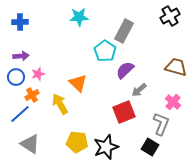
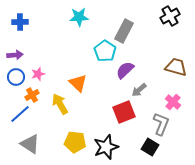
purple arrow: moved 6 px left, 1 px up
yellow pentagon: moved 2 px left
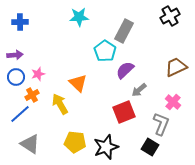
brown trapezoid: rotated 40 degrees counterclockwise
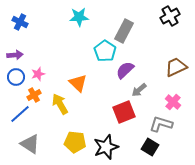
blue cross: rotated 28 degrees clockwise
orange cross: moved 2 px right
gray L-shape: rotated 95 degrees counterclockwise
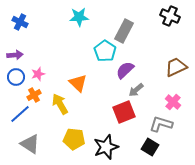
black cross: rotated 36 degrees counterclockwise
gray arrow: moved 3 px left
yellow pentagon: moved 1 px left, 3 px up
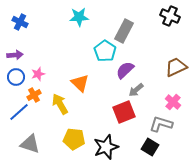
orange triangle: moved 2 px right
blue line: moved 1 px left, 2 px up
gray triangle: rotated 15 degrees counterclockwise
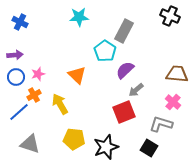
brown trapezoid: moved 1 px right, 7 px down; rotated 30 degrees clockwise
orange triangle: moved 3 px left, 8 px up
black square: moved 1 px left, 1 px down
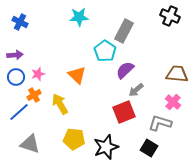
gray L-shape: moved 1 px left, 1 px up
